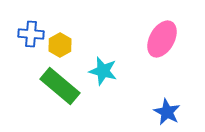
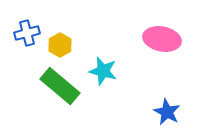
blue cross: moved 4 px left, 1 px up; rotated 20 degrees counterclockwise
pink ellipse: rotated 72 degrees clockwise
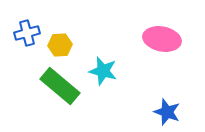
yellow hexagon: rotated 25 degrees clockwise
blue star: rotated 8 degrees counterclockwise
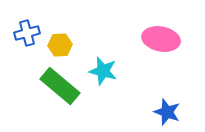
pink ellipse: moved 1 px left
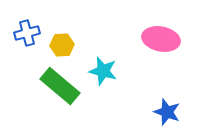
yellow hexagon: moved 2 px right
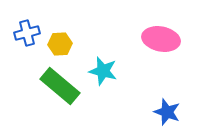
yellow hexagon: moved 2 px left, 1 px up
